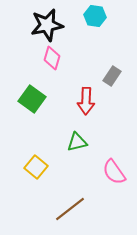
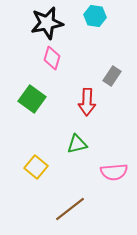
black star: moved 2 px up
red arrow: moved 1 px right, 1 px down
green triangle: moved 2 px down
pink semicircle: rotated 60 degrees counterclockwise
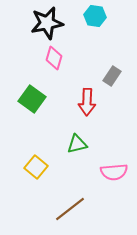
pink diamond: moved 2 px right
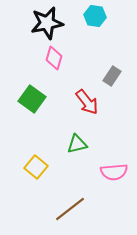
red arrow: rotated 40 degrees counterclockwise
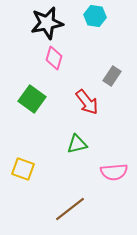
yellow square: moved 13 px left, 2 px down; rotated 20 degrees counterclockwise
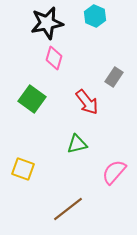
cyan hexagon: rotated 15 degrees clockwise
gray rectangle: moved 2 px right, 1 px down
pink semicircle: rotated 136 degrees clockwise
brown line: moved 2 px left
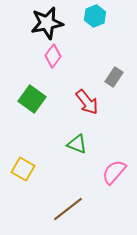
cyan hexagon: rotated 15 degrees clockwise
pink diamond: moved 1 px left, 2 px up; rotated 20 degrees clockwise
green triangle: rotated 35 degrees clockwise
yellow square: rotated 10 degrees clockwise
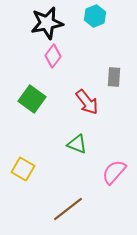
gray rectangle: rotated 30 degrees counterclockwise
